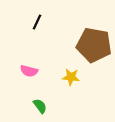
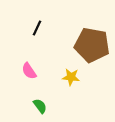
black line: moved 6 px down
brown pentagon: moved 2 px left
pink semicircle: rotated 42 degrees clockwise
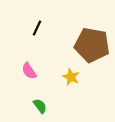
yellow star: rotated 18 degrees clockwise
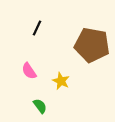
yellow star: moved 10 px left, 4 px down
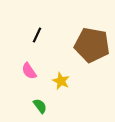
black line: moved 7 px down
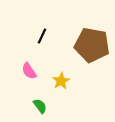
black line: moved 5 px right, 1 px down
yellow star: rotated 18 degrees clockwise
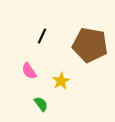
brown pentagon: moved 2 px left
green semicircle: moved 1 px right, 2 px up
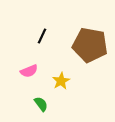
pink semicircle: rotated 78 degrees counterclockwise
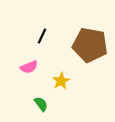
pink semicircle: moved 4 px up
